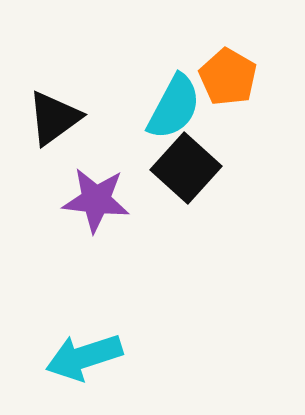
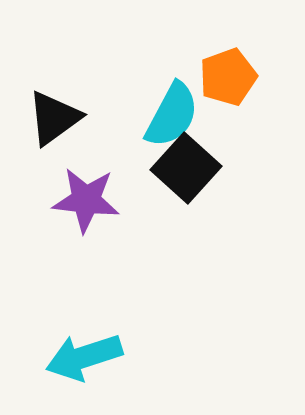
orange pentagon: rotated 22 degrees clockwise
cyan semicircle: moved 2 px left, 8 px down
purple star: moved 10 px left
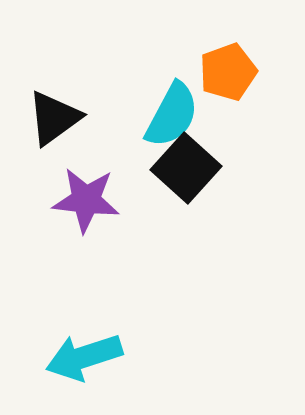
orange pentagon: moved 5 px up
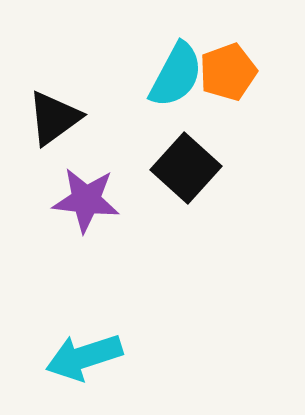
cyan semicircle: moved 4 px right, 40 px up
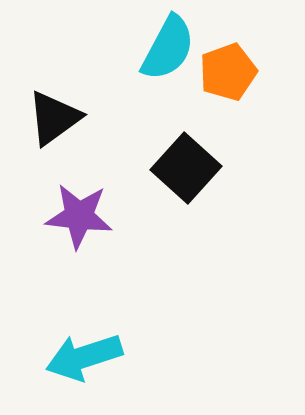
cyan semicircle: moved 8 px left, 27 px up
purple star: moved 7 px left, 16 px down
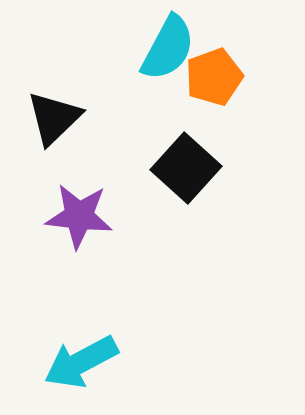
orange pentagon: moved 14 px left, 5 px down
black triangle: rotated 8 degrees counterclockwise
cyan arrow: moved 3 px left, 5 px down; rotated 10 degrees counterclockwise
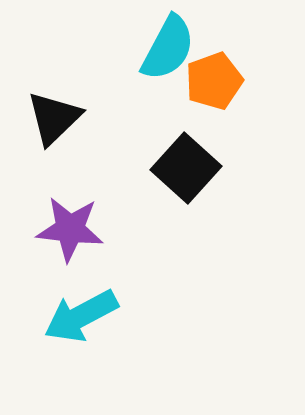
orange pentagon: moved 4 px down
purple star: moved 9 px left, 13 px down
cyan arrow: moved 46 px up
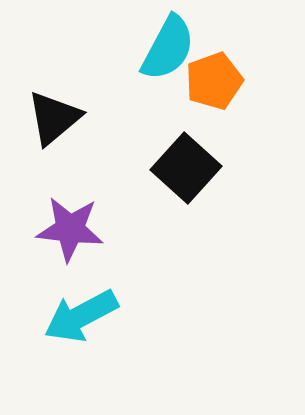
black triangle: rotated 4 degrees clockwise
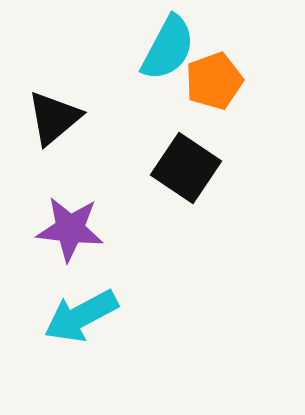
black square: rotated 8 degrees counterclockwise
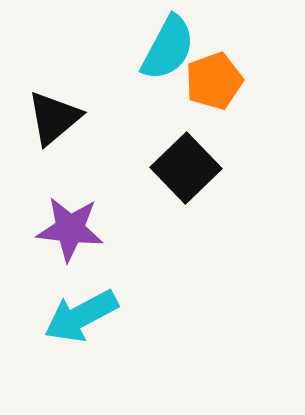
black square: rotated 12 degrees clockwise
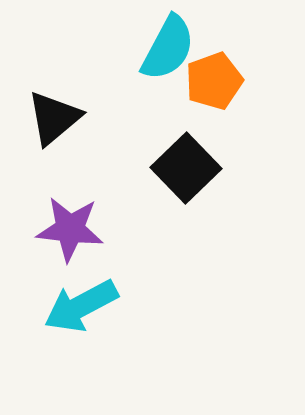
cyan arrow: moved 10 px up
